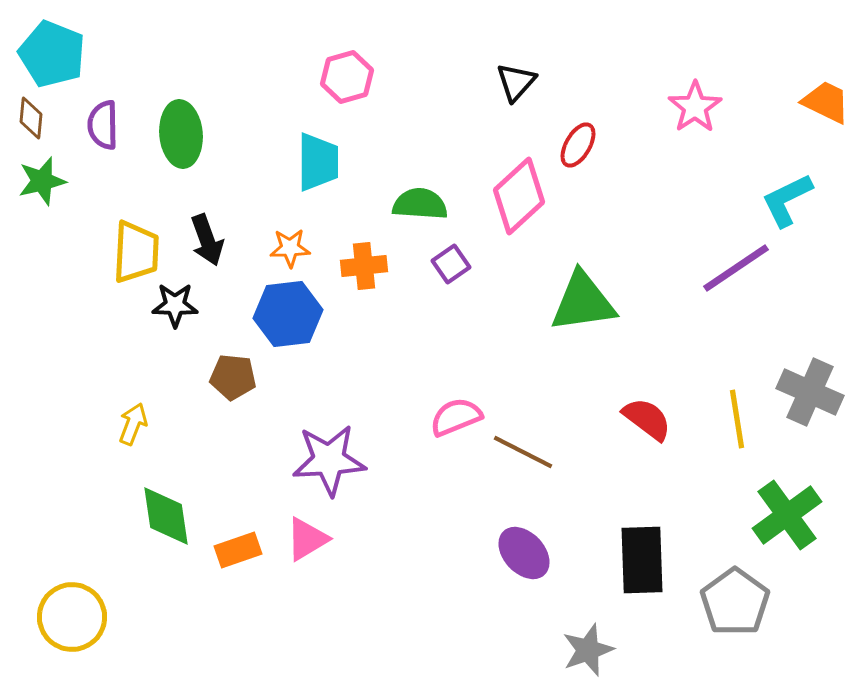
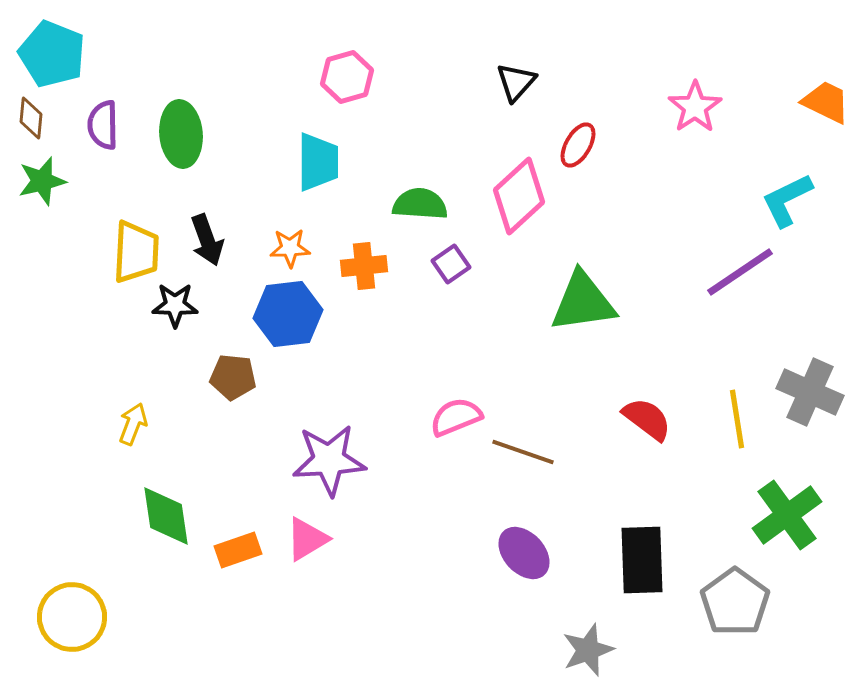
purple line: moved 4 px right, 4 px down
brown line: rotated 8 degrees counterclockwise
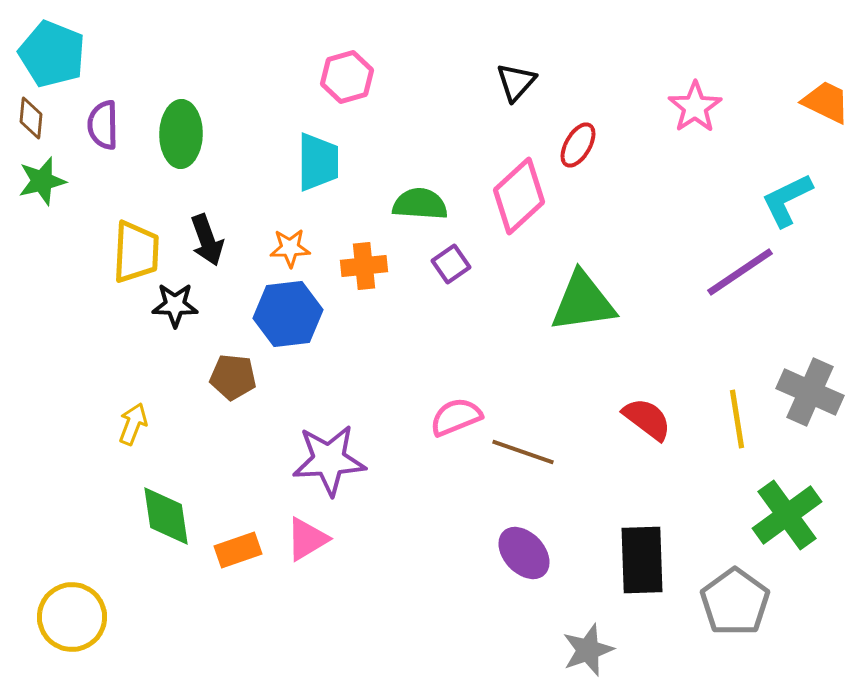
green ellipse: rotated 6 degrees clockwise
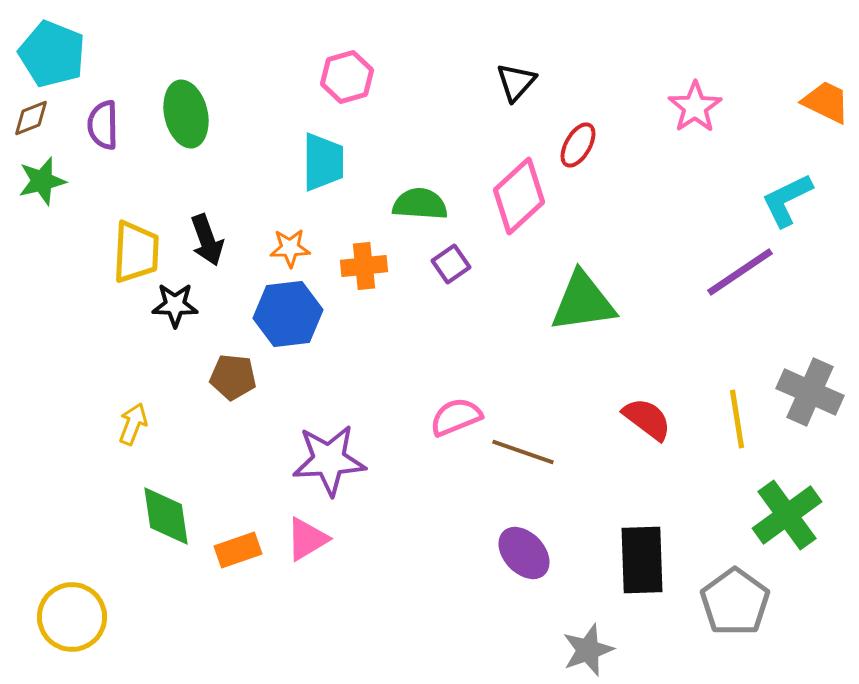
brown diamond: rotated 63 degrees clockwise
green ellipse: moved 5 px right, 20 px up; rotated 14 degrees counterclockwise
cyan trapezoid: moved 5 px right
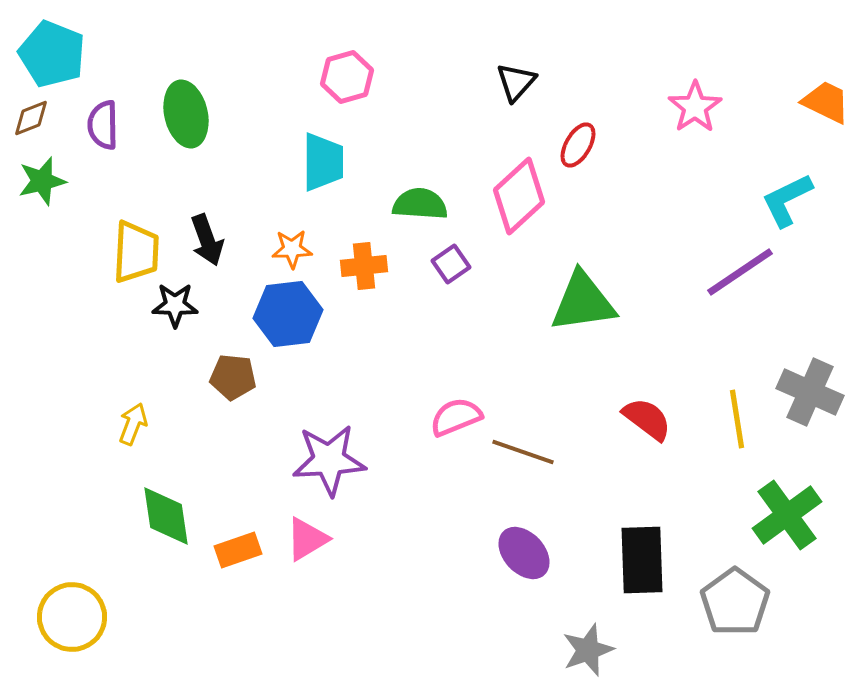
orange star: moved 2 px right, 1 px down
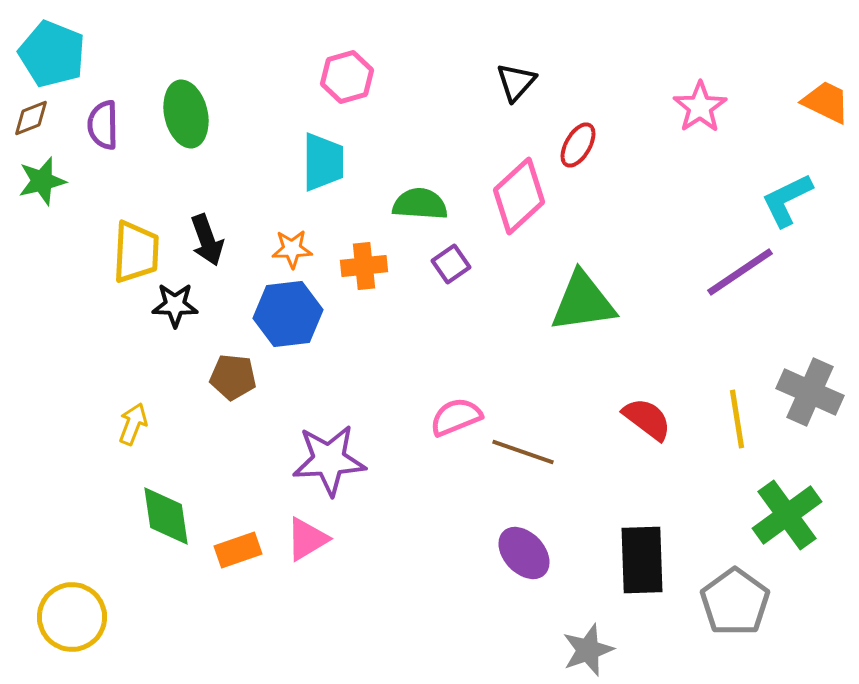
pink star: moved 5 px right
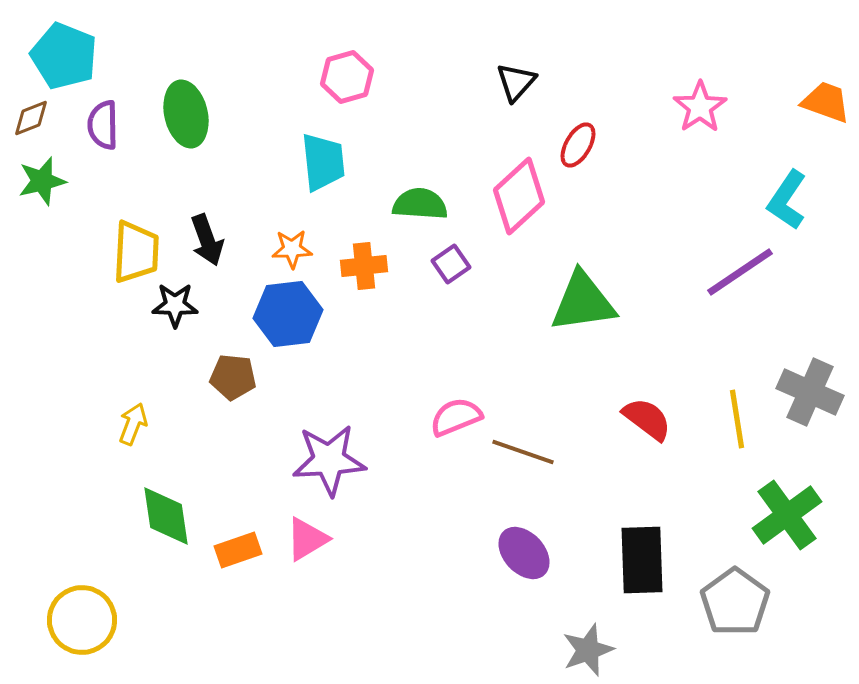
cyan pentagon: moved 12 px right, 2 px down
orange trapezoid: rotated 6 degrees counterclockwise
cyan trapezoid: rotated 6 degrees counterclockwise
cyan L-shape: rotated 30 degrees counterclockwise
yellow circle: moved 10 px right, 3 px down
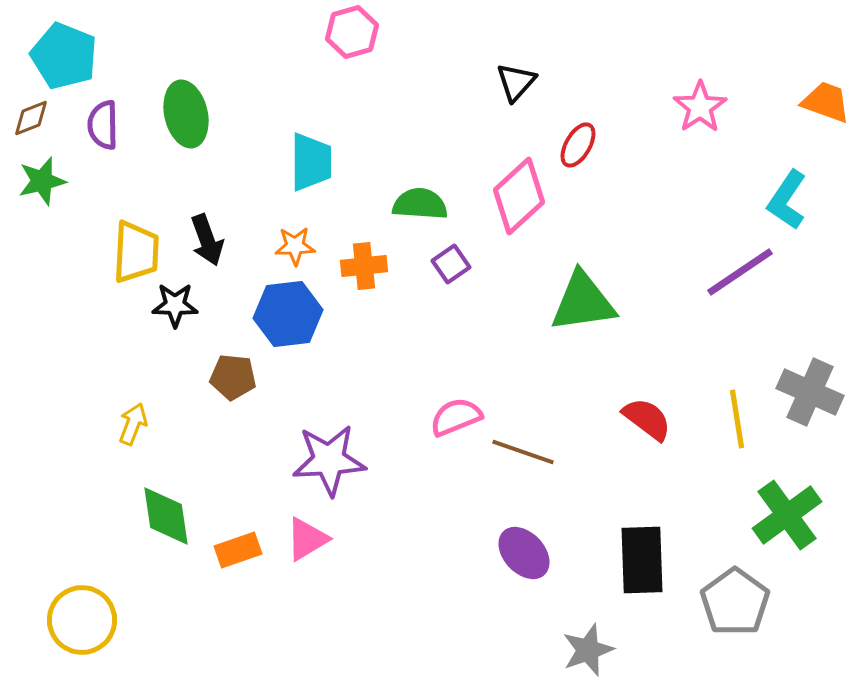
pink hexagon: moved 5 px right, 45 px up
cyan trapezoid: moved 12 px left; rotated 6 degrees clockwise
orange star: moved 3 px right, 3 px up
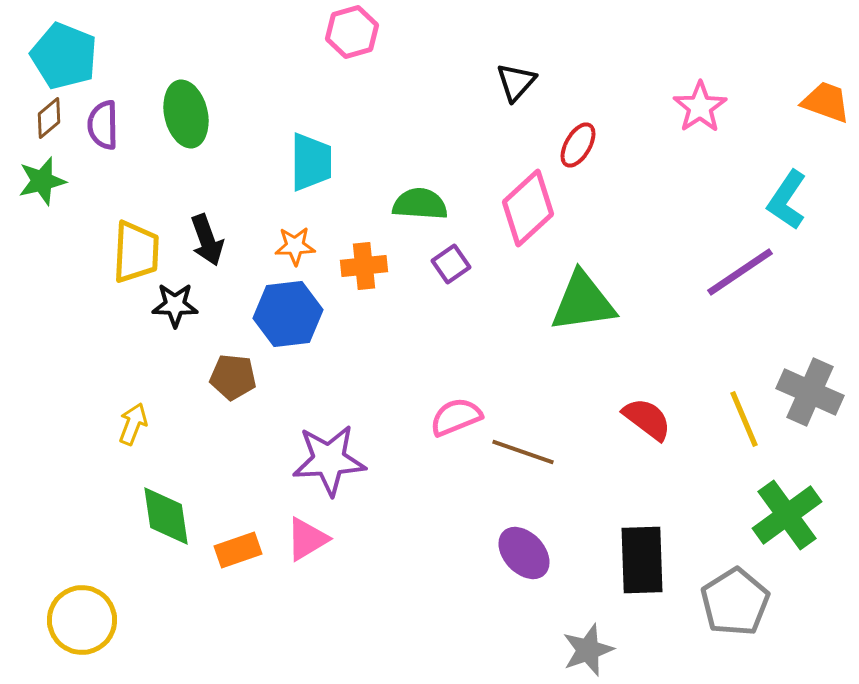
brown diamond: moved 18 px right; rotated 18 degrees counterclockwise
pink diamond: moved 9 px right, 12 px down
yellow line: moved 7 px right; rotated 14 degrees counterclockwise
gray pentagon: rotated 4 degrees clockwise
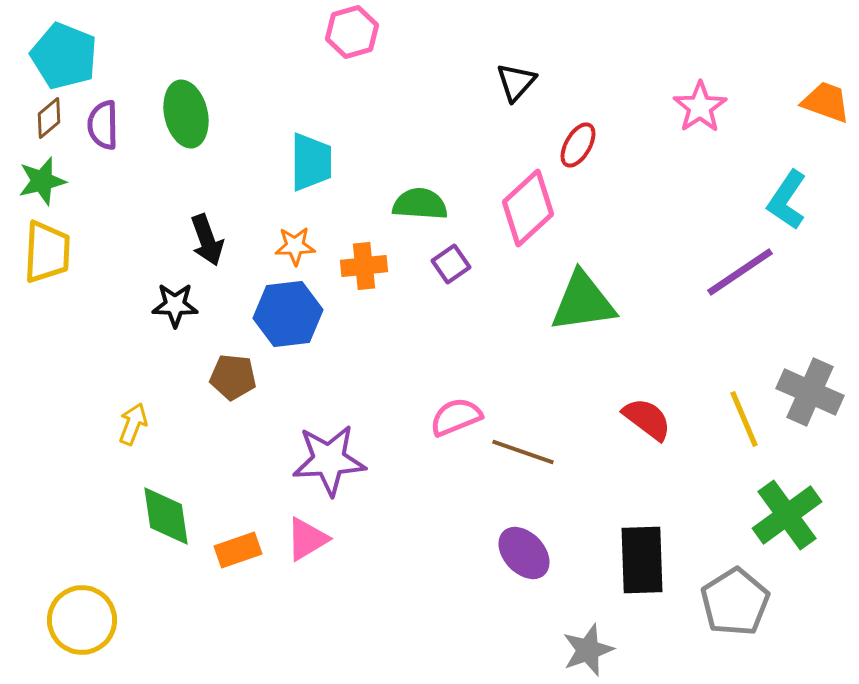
yellow trapezoid: moved 89 px left
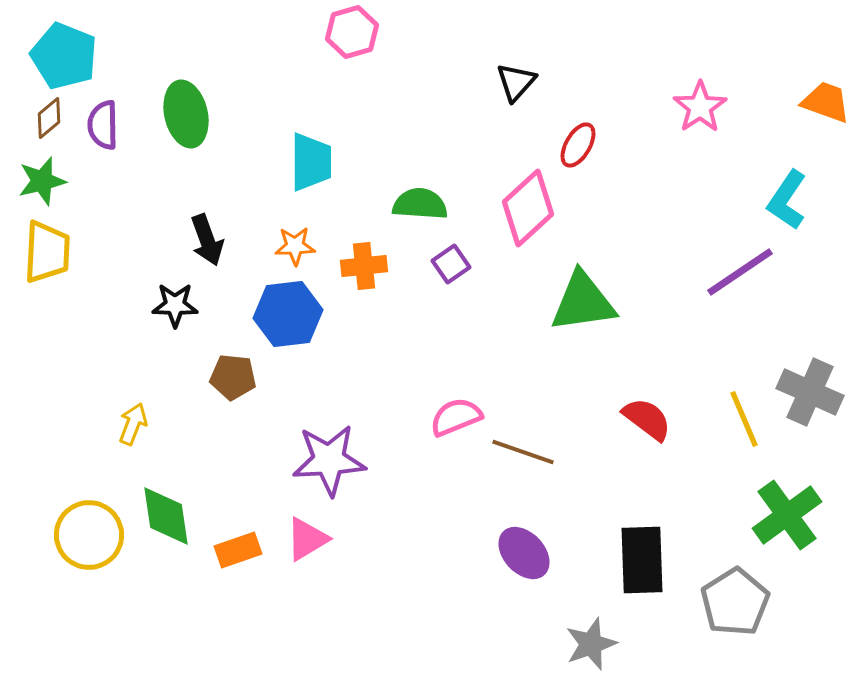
yellow circle: moved 7 px right, 85 px up
gray star: moved 3 px right, 6 px up
